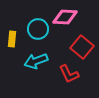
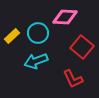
cyan circle: moved 4 px down
yellow rectangle: moved 3 px up; rotated 42 degrees clockwise
red L-shape: moved 4 px right, 5 px down
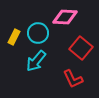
yellow rectangle: moved 2 px right, 1 px down; rotated 21 degrees counterclockwise
red square: moved 1 px left, 1 px down
cyan arrow: rotated 30 degrees counterclockwise
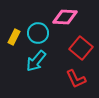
red L-shape: moved 3 px right
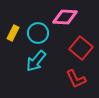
yellow rectangle: moved 1 px left, 4 px up
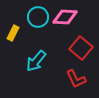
cyan circle: moved 16 px up
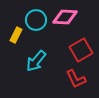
cyan circle: moved 2 px left, 3 px down
yellow rectangle: moved 3 px right, 2 px down
red square: moved 2 px down; rotated 20 degrees clockwise
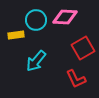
yellow rectangle: rotated 56 degrees clockwise
red square: moved 2 px right, 2 px up
